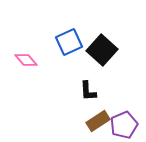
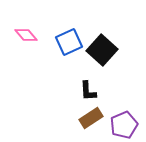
pink diamond: moved 25 px up
brown rectangle: moved 7 px left, 3 px up
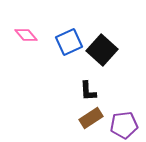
purple pentagon: rotated 16 degrees clockwise
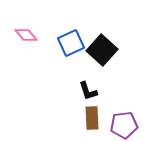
blue square: moved 2 px right, 1 px down
black L-shape: rotated 15 degrees counterclockwise
brown rectangle: moved 1 px right; rotated 60 degrees counterclockwise
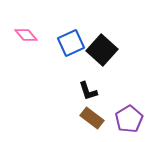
brown rectangle: rotated 50 degrees counterclockwise
purple pentagon: moved 5 px right, 6 px up; rotated 24 degrees counterclockwise
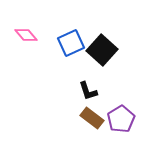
purple pentagon: moved 8 px left
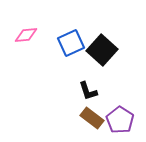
pink diamond: rotated 55 degrees counterclockwise
purple pentagon: moved 1 px left, 1 px down; rotated 8 degrees counterclockwise
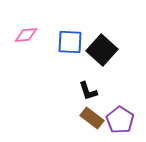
blue square: moved 1 px left, 1 px up; rotated 28 degrees clockwise
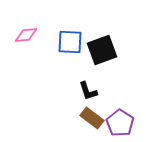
black square: rotated 28 degrees clockwise
purple pentagon: moved 3 px down
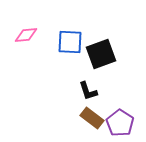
black square: moved 1 px left, 4 px down
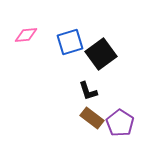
blue square: rotated 20 degrees counterclockwise
black square: rotated 16 degrees counterclockwise
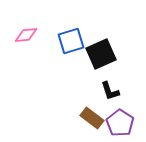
blue square: moved 1 px right, 1 px up
black square: rotated 12 degrees clockwise
black L-shape: moved 22 px right
